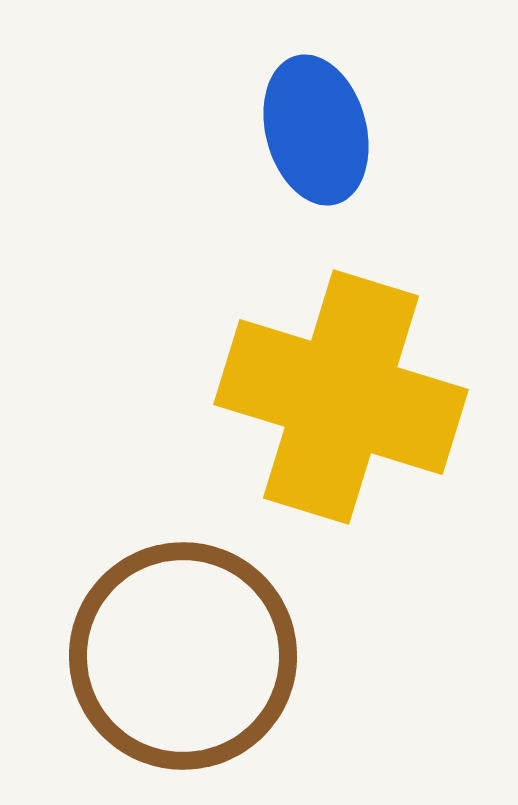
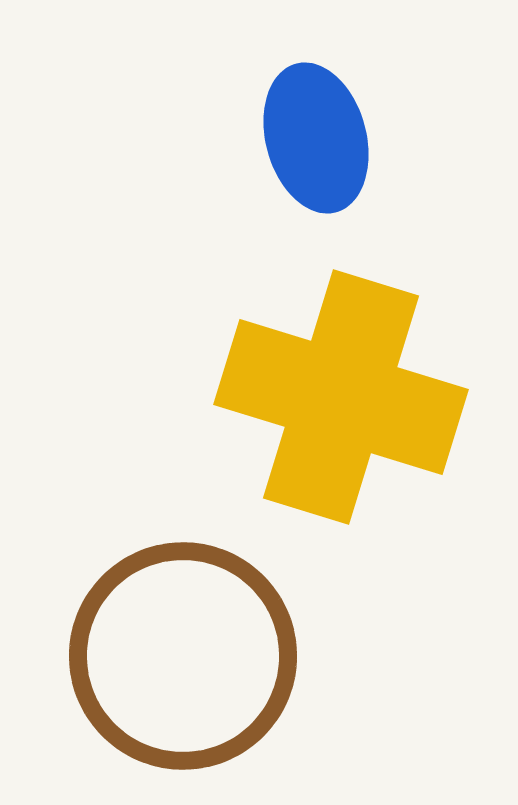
blue ellipse: moved 8 px down
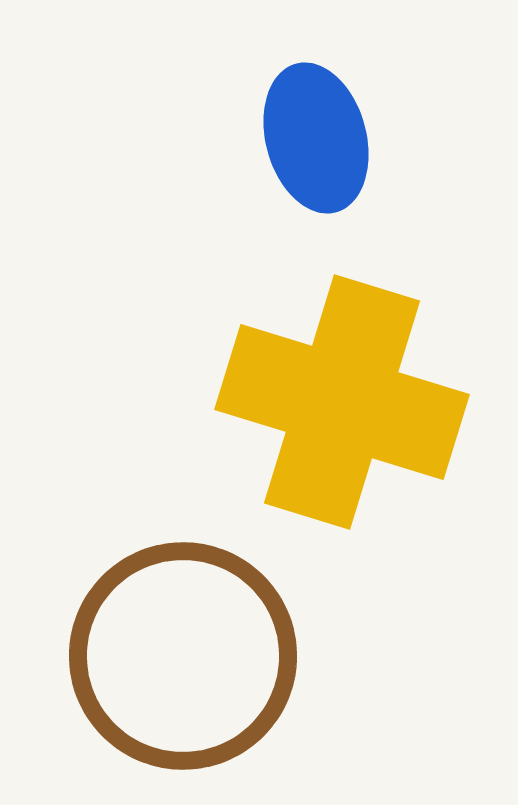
yellow cross: moved 1 px right, 5 px down
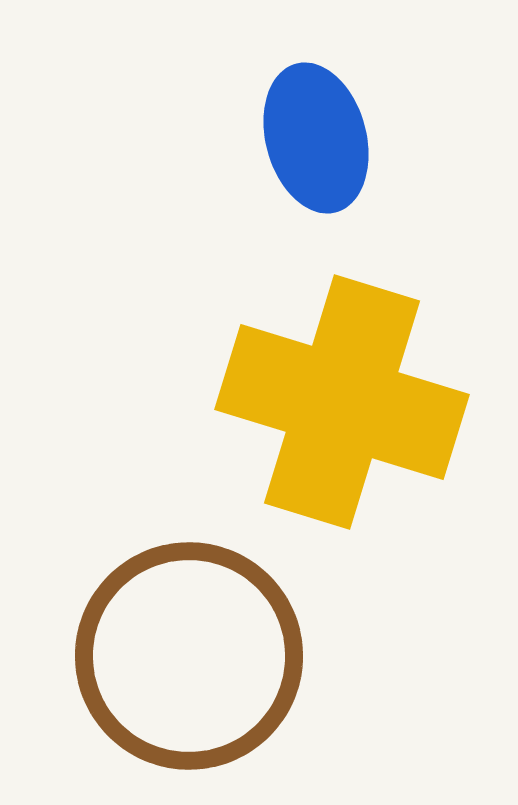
brown circle: moved 6 px right
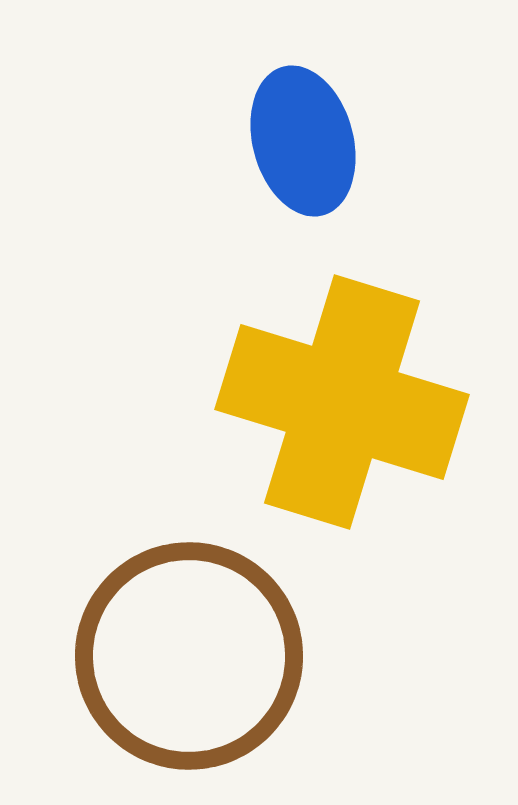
blue ellipse: moved 13 px left, 3 px down
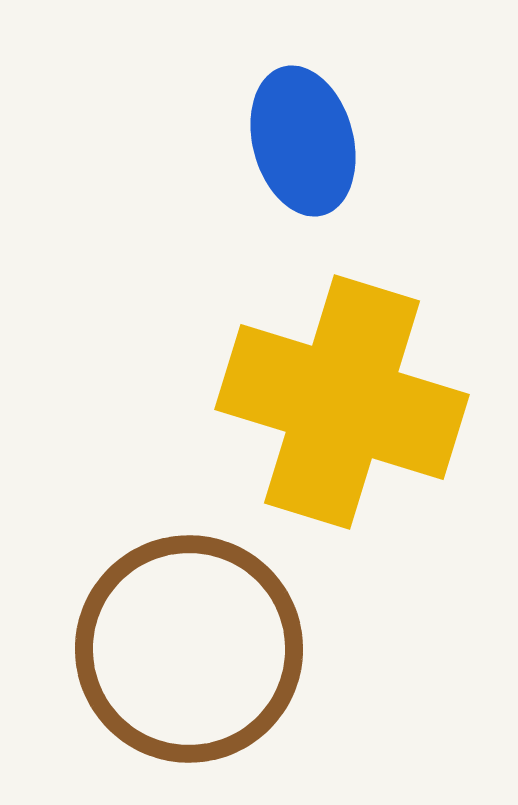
brown circle: moved 7 px up
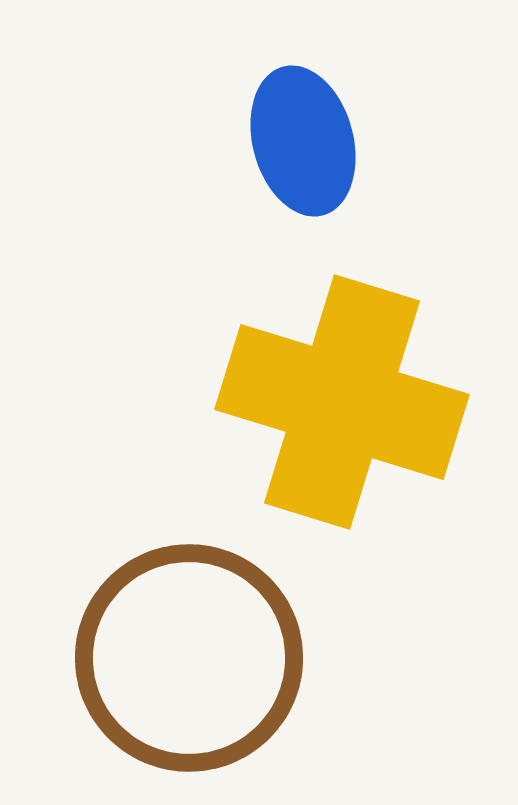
brown circle: moved 9 px down
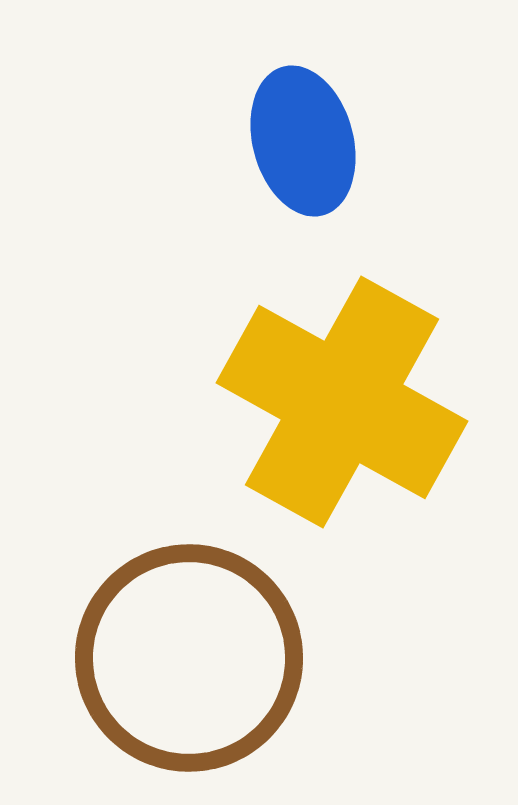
yellow cross: rotated 12 degrees clockwise
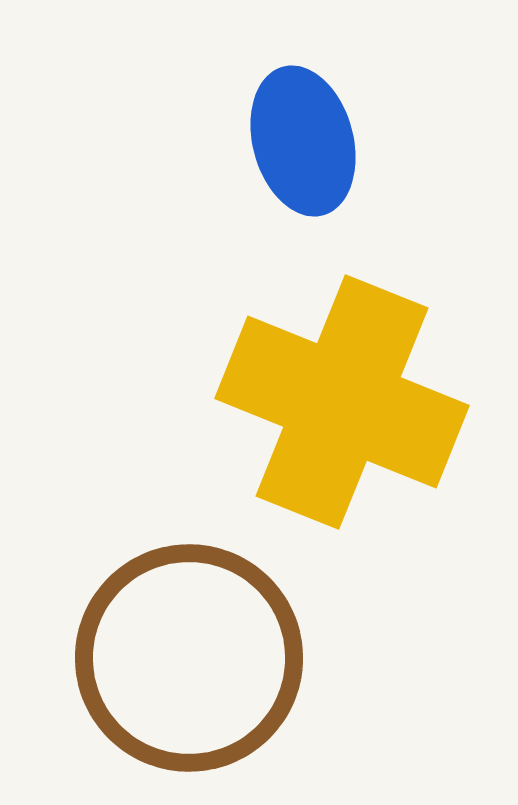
yellow cross: rotated 7 degrees counterclockwise
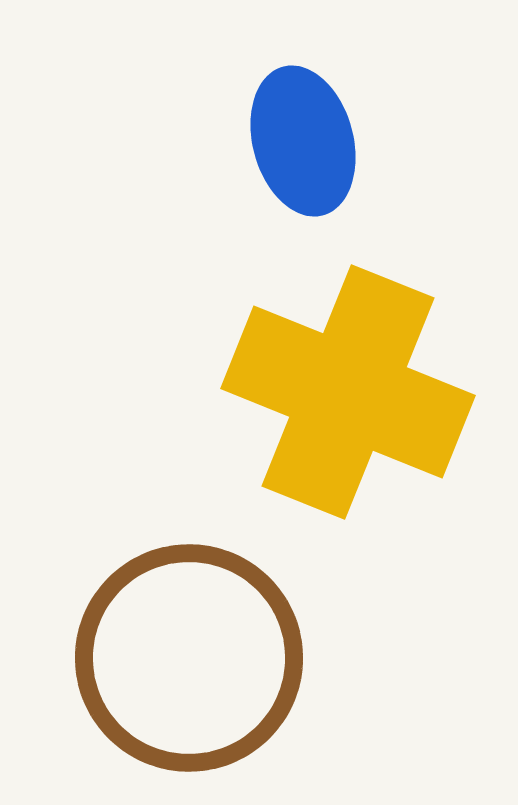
yellow cross: moved 6 px right, 10 px up
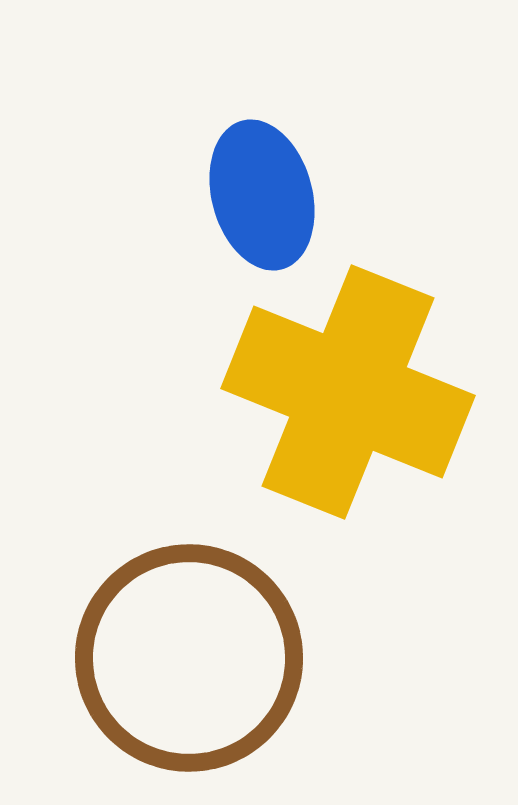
blue ellipse: moved 41 px left, 54 px down
